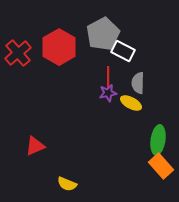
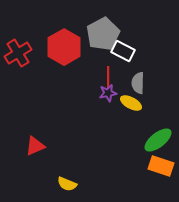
red hexagon: moved 5 px right
red cross: rotated 8 degrees clockwise
green ellipse: rotated 44 degrees clockwise
orange rectangle: rotated 30 degrees counterclockwise
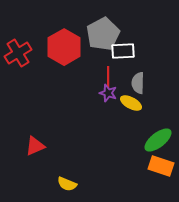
white rectangle: rotated 30 degrees counterclockwise
purple star: rotated 30 degrees clockwise
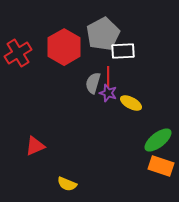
gray semicircle: moved 45 px left; rotated 15 degrees clockwise
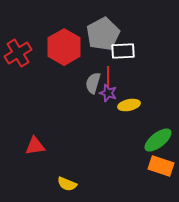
yellow ellipse: moved 2 px left, 2 px down; rotated 40 degrees counterclockwise
red triangle: rotated 15 degrees clockwise
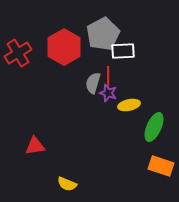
green ellipse: moved 4 px left, 13 px up; rotated 28 degrees counterclockwise
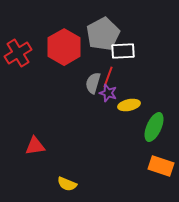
red line: rotated 20 degrees clockwise
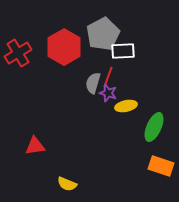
yellow ellipse: moved 3 px left, 1 px down
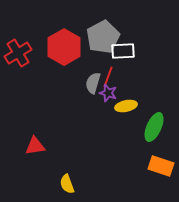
gray pentagon: moved 3 px down
yellow semicircle: rotated 48 degrees clockwise
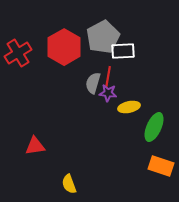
red line: rotated 10 degrees counterclockwise
purple star: rotated 12 degrees counterclockwise
yellow ellipse: moved 3 px right, 1 px down
yellow semicircle: moved 2 px right
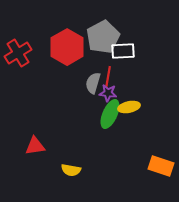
red hexagon: moved 3 px right
green ellipse: moved 44 px left, 13 px up
yellow semicircle: moved 2 px right, 14 px up; rotated 60 degrees counterclockwise
